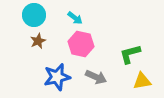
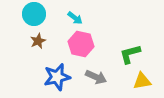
cyan circle: moved 1 px up
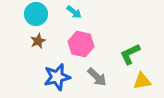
cyan circle: moved 2 px right
cyan arrow: moved 1 px left, 6 px up
green L-shape: rotated 10 degrees counterclockwise
gray arrow: moved 1 px right; rotated 20 degrees clockwise
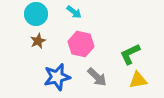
yellow triangle: moved 4 px left, 1 px up
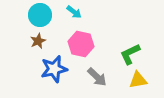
cyan circle: moved 4 px right, 1 px down
blue star: moved 3 px left, 8 px up
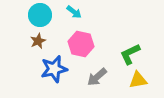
gray arrow: rotated 95 degrees clockwise
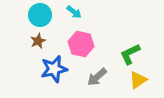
yellow triangle: rotated 24 degrees counterclockwise
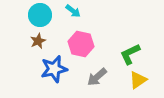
cyan arrow: moved 1 px left, 1 px up
